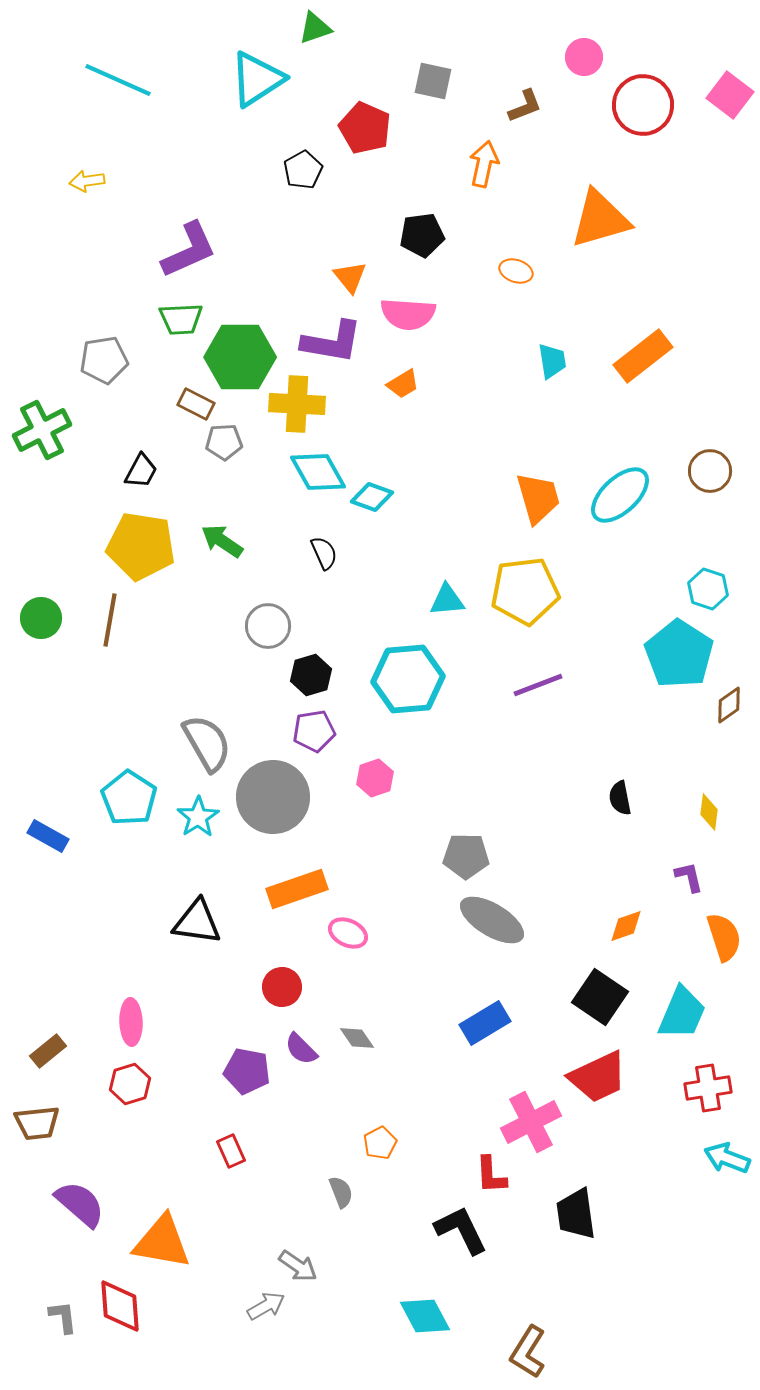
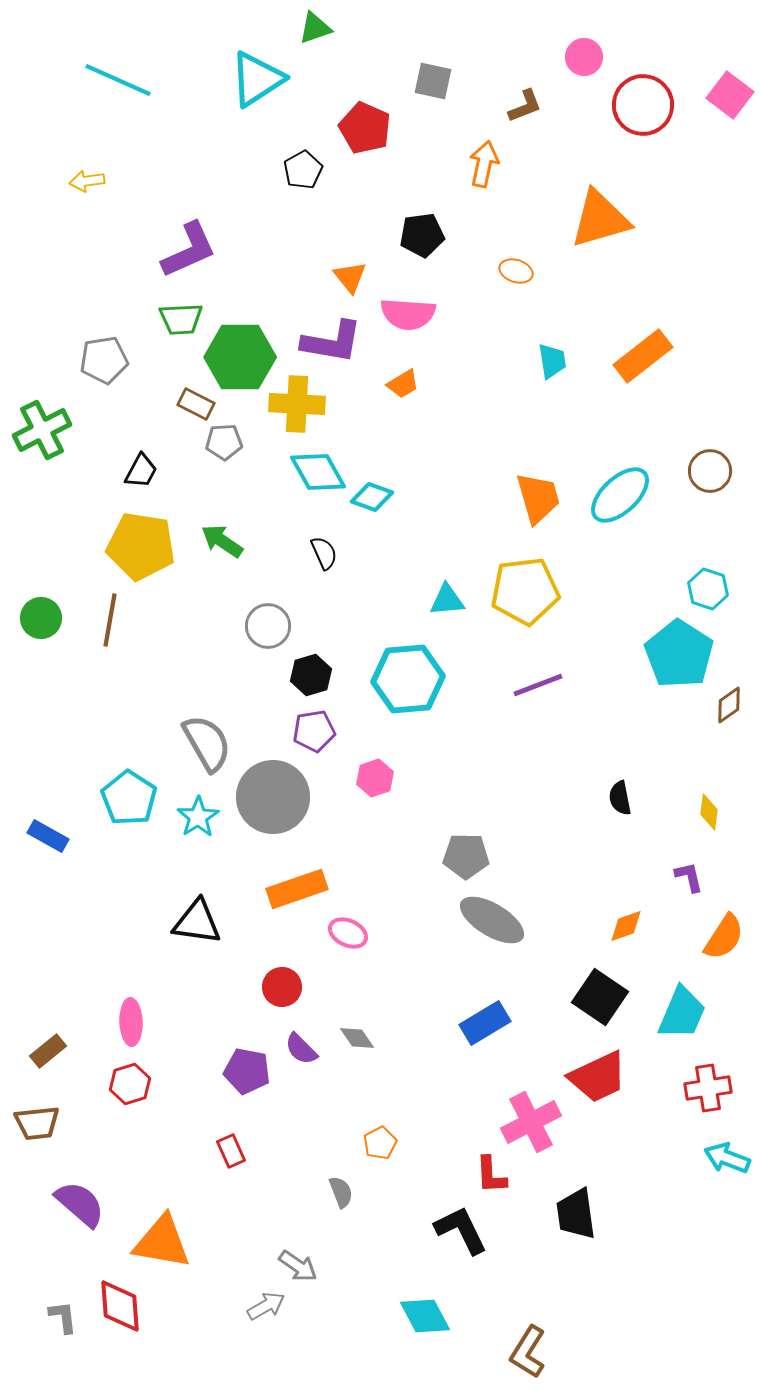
orange semicircle at (724, 937): rotated 51 degrees clockwise
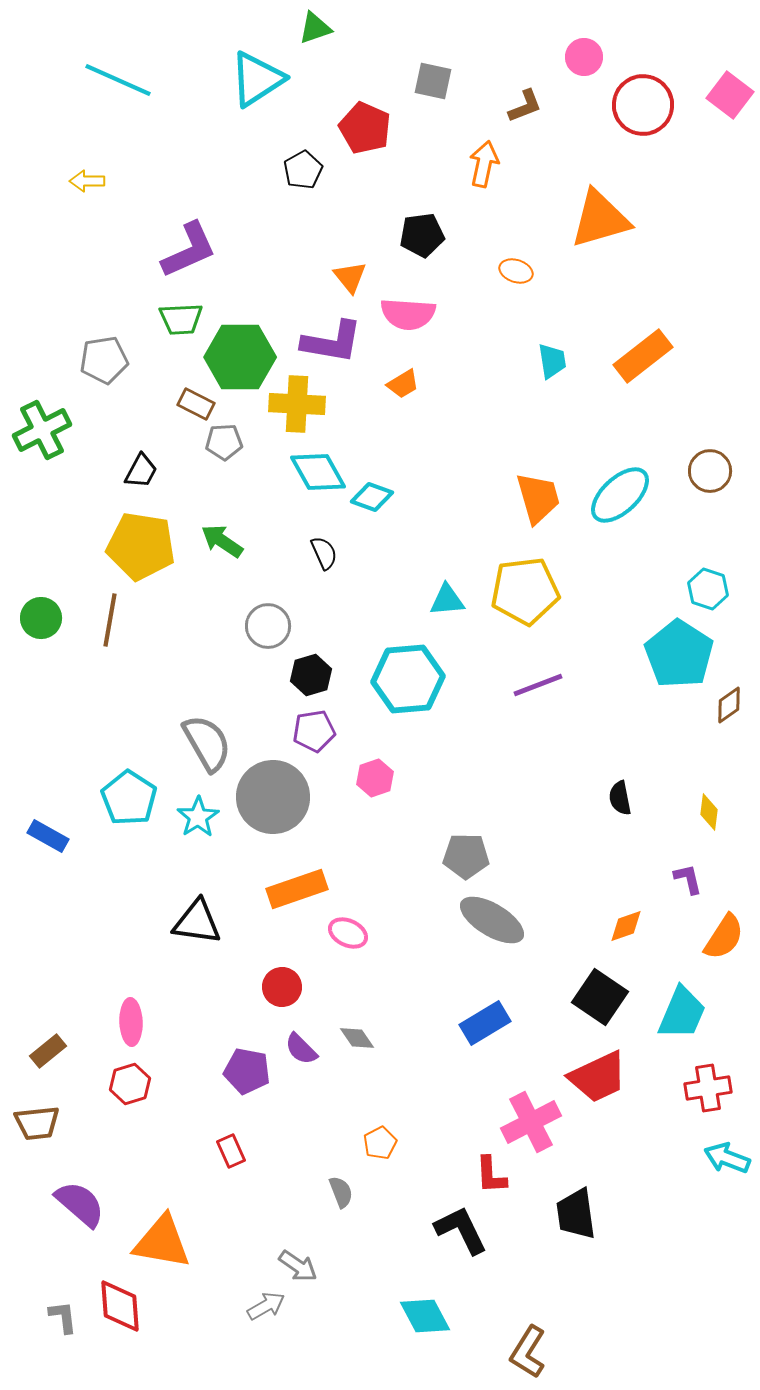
yellow arrow at (87, 181): rotated 8 degrees clockwise
purple L-shape at (689, 877): moved 1 px left, 2 px down
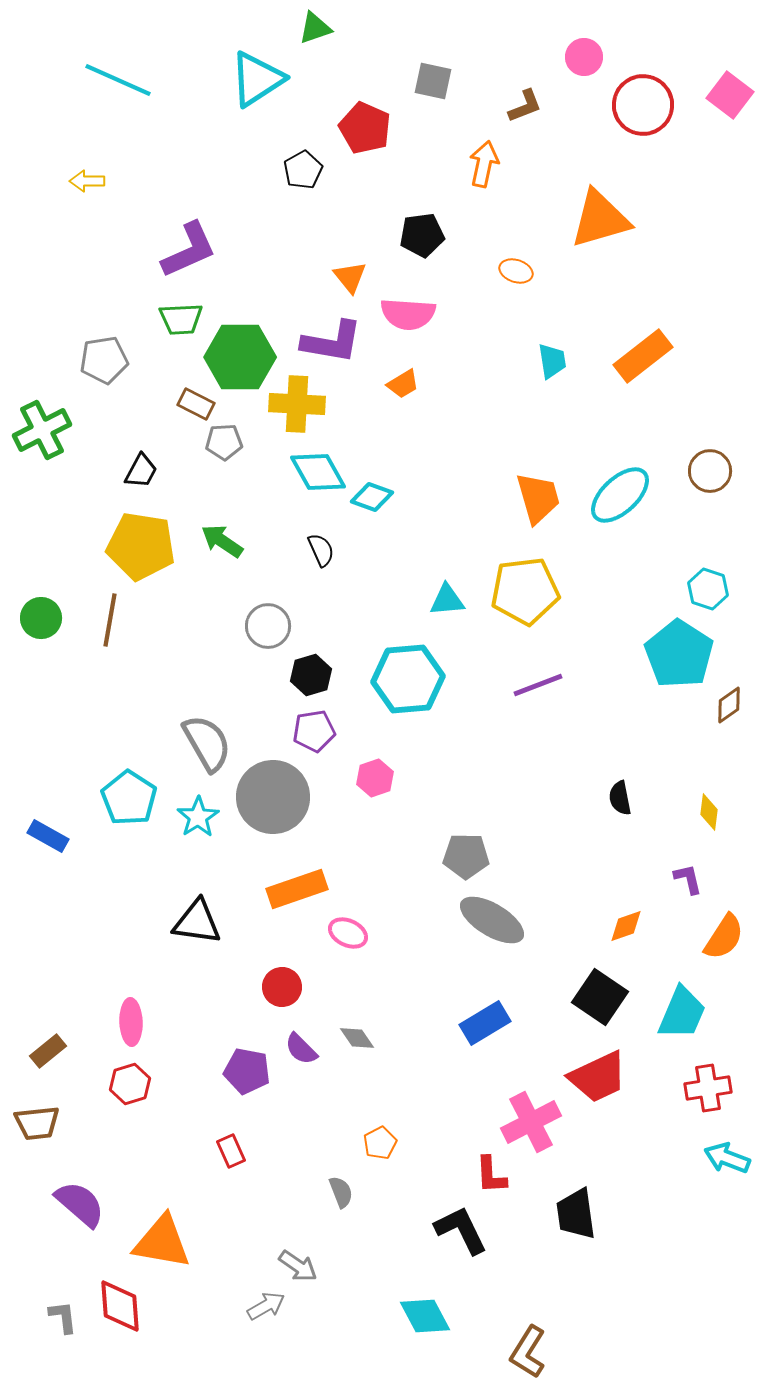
black semicircle at (324, 553): moved 3 px left, 3 px up
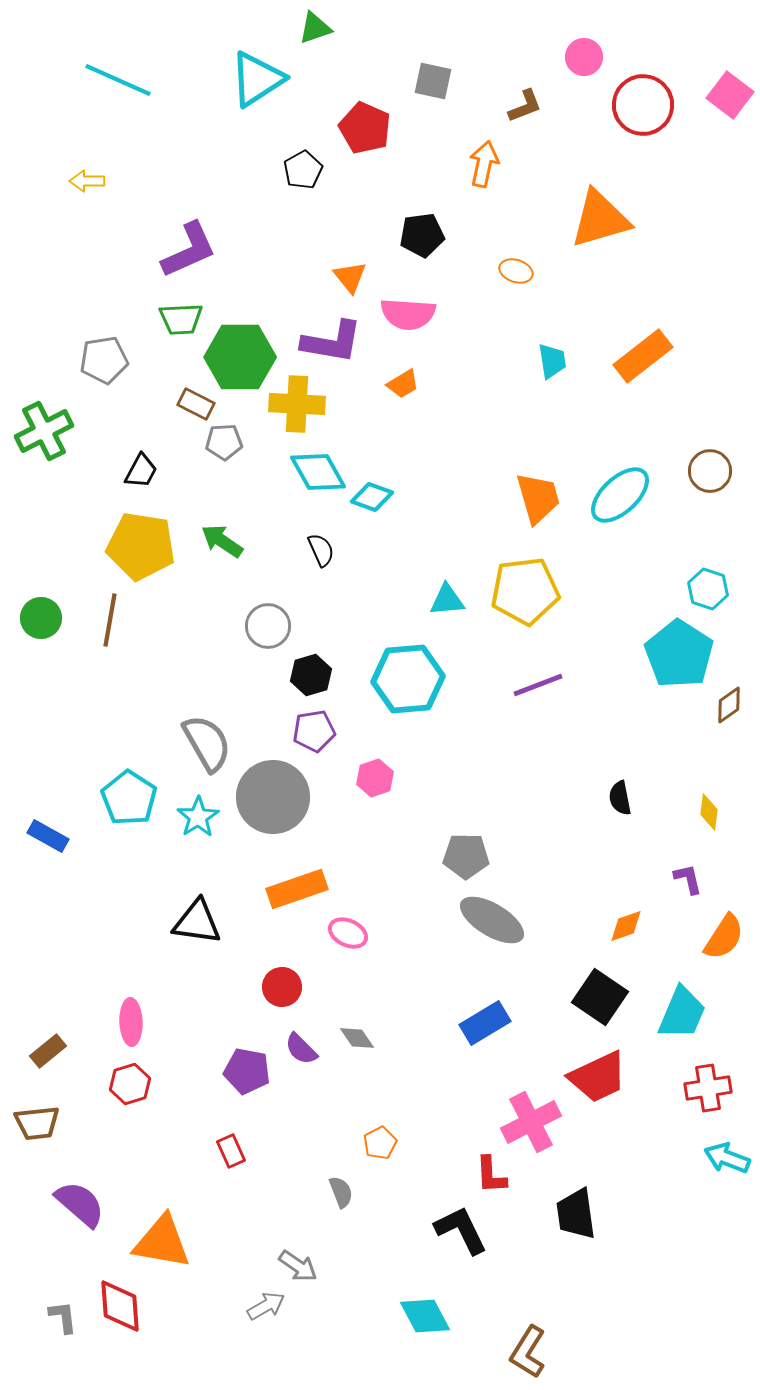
green cross at (42, 430): moved 2 px right, 1 px down
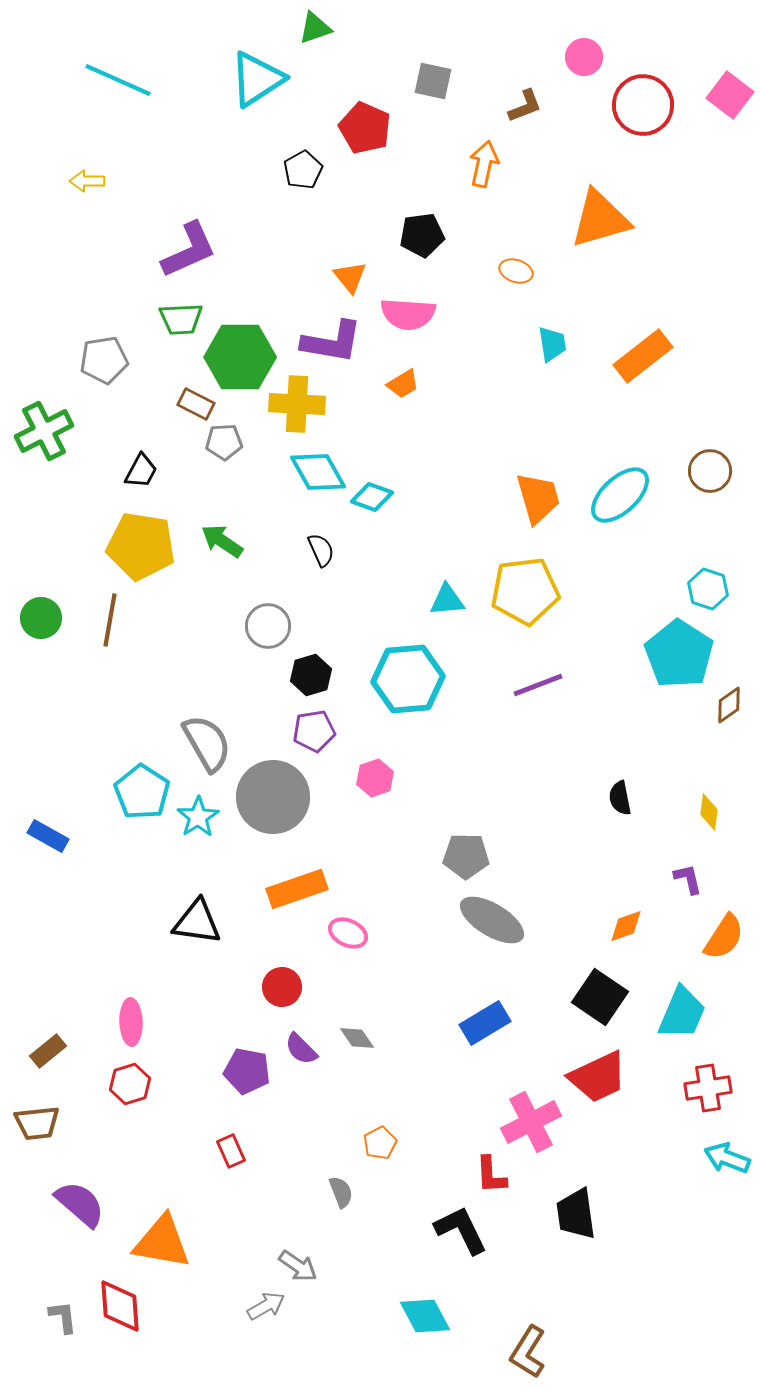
cyan trapezoid at (552, 361): moved 17 px up
cyan pentagon at (129, 798): moved 13 px right, 6 px up
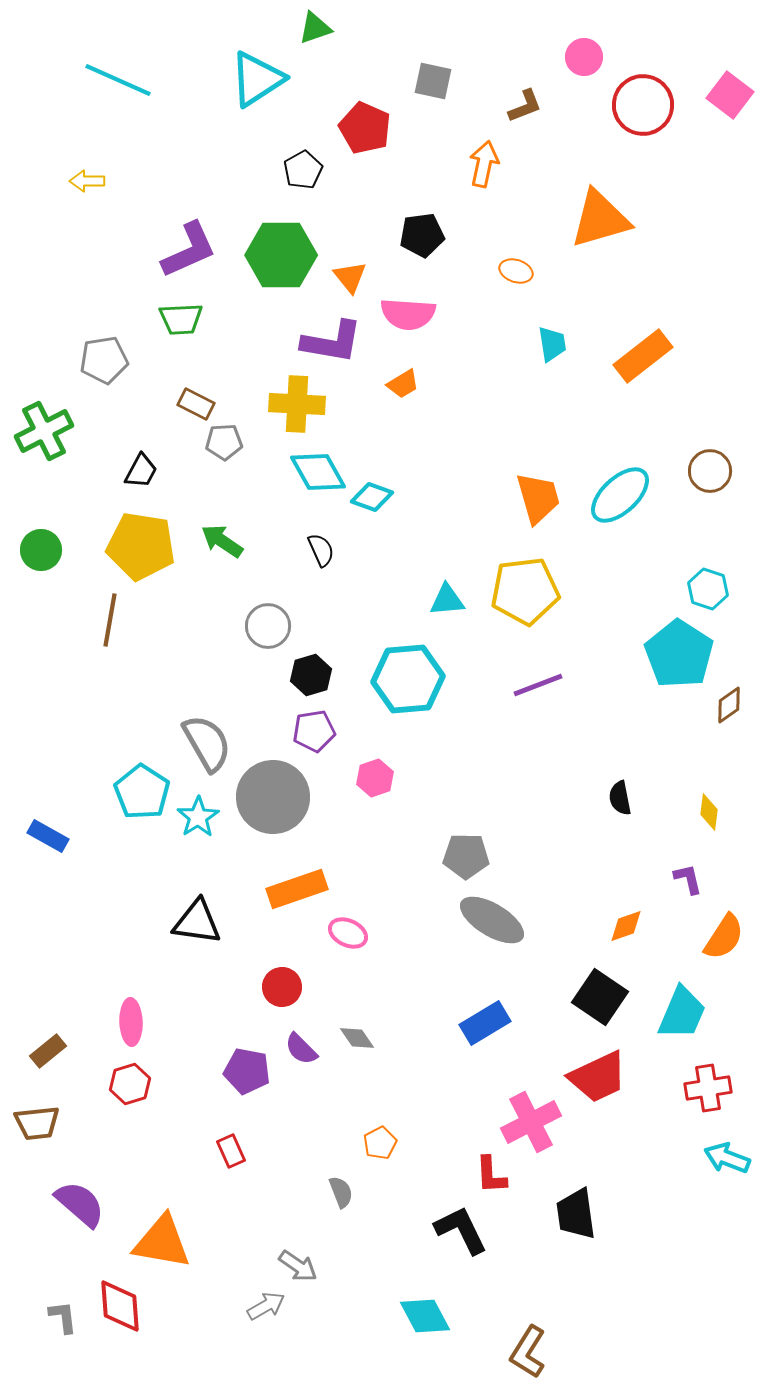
green hexagon at (240, 357): moved 41 px right, 102 px up
green circle at (41, 618): moved 68 px up
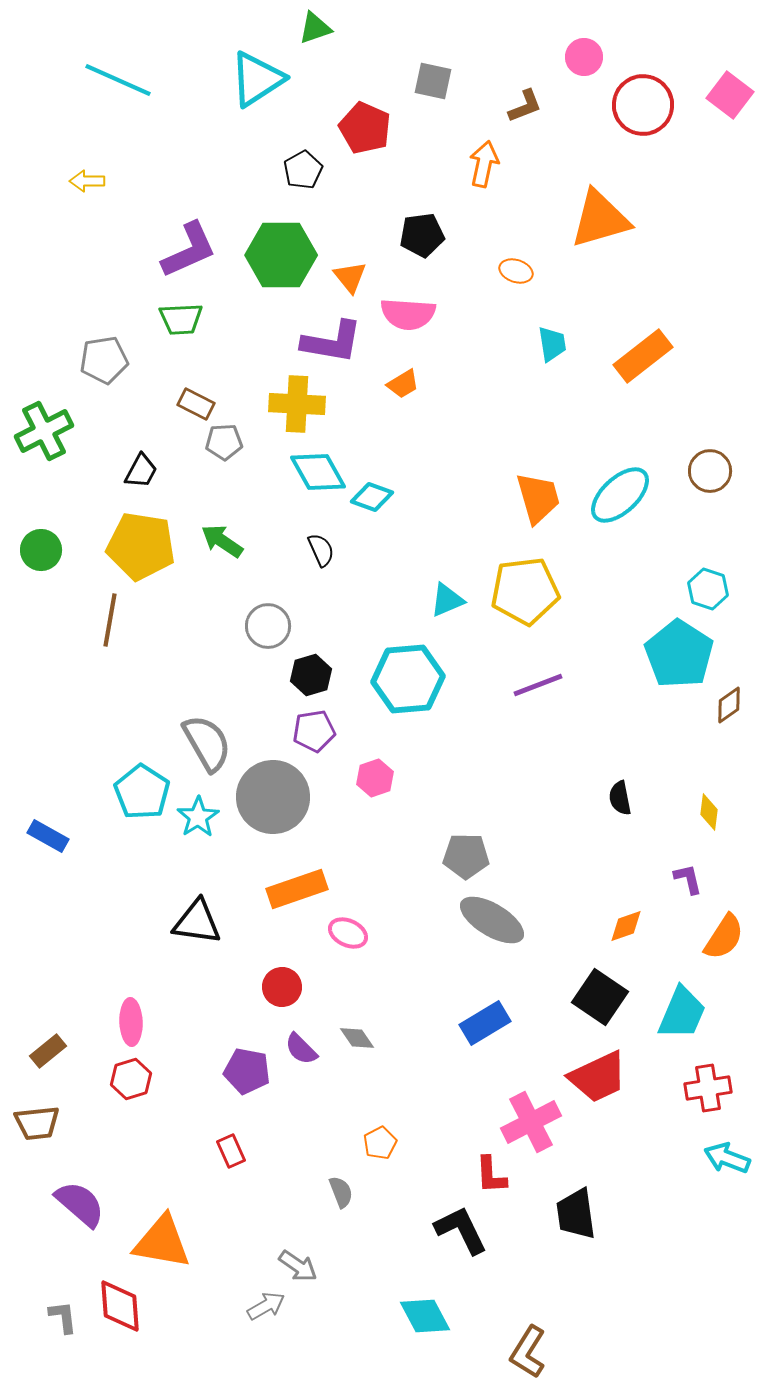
cyan triangle at (447, 600): rotated 18 degrees counterclockwise
red hexagon at (130, 1084): moved 1 px right, 5 px up
